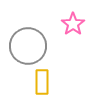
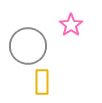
pink star: moved 2 px left, 1 px down
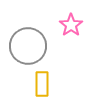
yellow rectangle: moved 2 px down
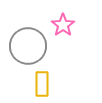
pink star: moved 8 px left
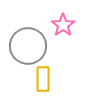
yellow rectangle: moved 1 px right, 5 px up
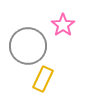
yellow rectangle: rotated 25 degrees clockwise
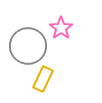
pink star: moved 2 px left, 3 px down
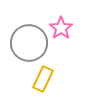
gray circle: moved 1 px right, 3 px up
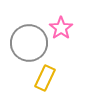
yellow rectangle: moved 2 px right, 1 px up
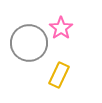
yellow rectangle: moved 14 px right, 3 px up
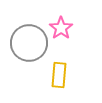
yellow rectangle: rotated 20 degrees counterclockwise
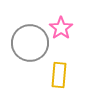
gray circle: moved 1 px right
